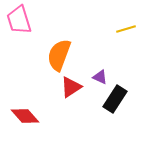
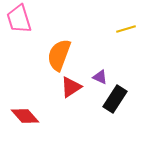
pink trapezoid: moved 1 px up
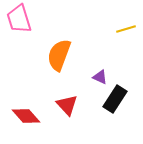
red triangle: moved 4 px left, 18 px down; rotated 40 degrees counterclockwise
red diamond: moved 1 px right
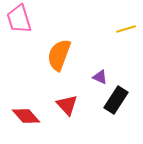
black rectangle: moved 1 px right, 1 px down
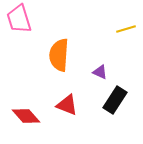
orange semicircle: rotated 16 degrees counterclockwise
purple triangle: moved 5 px up
black rectangle: moved 1 px left
red triangle: rotated 25 degrees counterclockwise
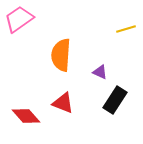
pink trapezoid: rotated 72 degrees clockwise
orange semicircle: moved 2 px right
red triangle: moved 4 px left, 2 px up
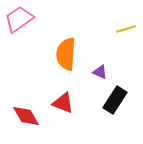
orange semicircle: moved 5 px right, 1 px up
red diamond: rotated 12 degrees clockwise
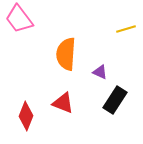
pink trapezoid: rotated 92 degrees counterclockwise
red diamond: rotated 52 degrees clockwise
